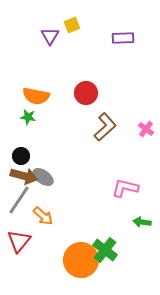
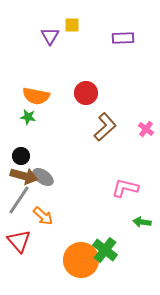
yellow square: rotated 21 degrees clockwise
red triangle: rotated 20 degrees counterclockwise
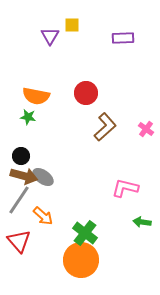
green cross: moved 20 px left, 17 px up
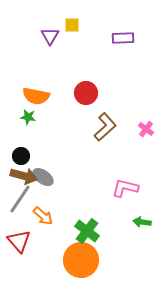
gray line: moved 1 px right, 1 px up
green cross: moved 2 px right, 2 px up
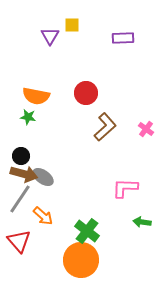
brown arrow: moved 2 px up
pink L-shape: rotated 12 degrees counterclockwise
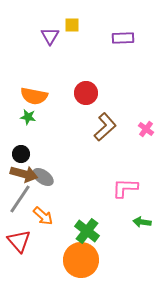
orange semicircle: moved 2 px left
black circle: moved 2 px up
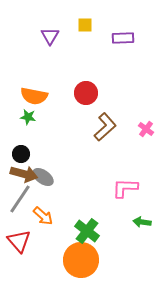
yellow square: moved 13 px right
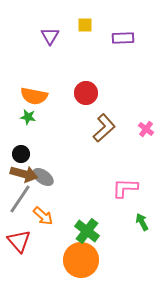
brown L-shape: moved 1 px left, 1 px down
green arrow: rotated 54 degrees clockwise
